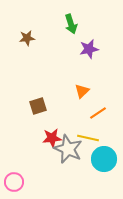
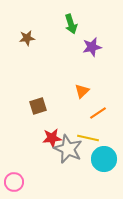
purple star: moved 3 px right, 2 px up
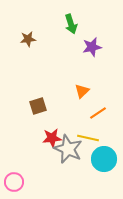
brown star: moved 1 px right, 1 px down
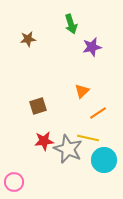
red star: moved 8 px left, 3 px down
cyan circle: moved 1 px down
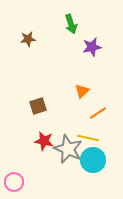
red star: rotated 18 degrees clockwise
cyan circle: moved 11 px left
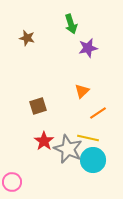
brown star: moved 1 px left, 1 px up; rotated 21 degrees clockwise
purple star: moved 4 px left, 1 px down
red star: rotated 24 degrees clockwise
pink circle: moved 2 px left
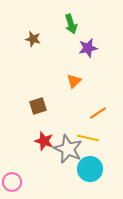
brown star: moved 6 px right, 1 px down
orange triangle: moved 8 px left, 10 px up
red star: rotated 18 degrees counterclockwise
cyan circle: moved 3 px left, 9 px down
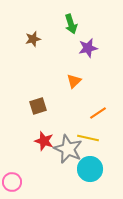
brown star: rotated 28 degrees counterclockwise
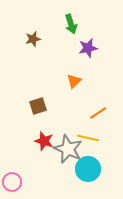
cyan circle: moved 2 px left
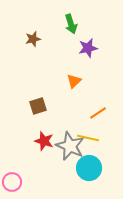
gray star: moved 2 px right, 3 px up
cyan circle: moved 1 px right, 1 px up
